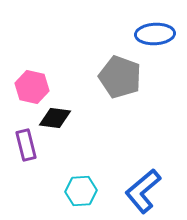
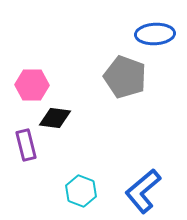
gray pentagon: moved 5 px right
pink hexagon: moved 2 px up; rotated 12 degrees counterclockwise
cyan hexagon: rotated 24 degrees clockwise
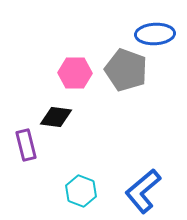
gray pentagon: moved 1 px right, 7 px up
pink hexagon: moved 43 px right, 12 px up
black diamond: moved 1 px right, 1 px up
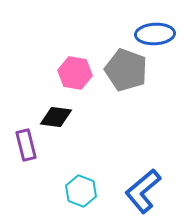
pink hexagon: rotated 8 degrees clockwise
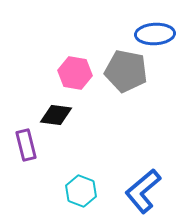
gray pentagon: moved 1 px down; rotated 9 degrees counterclockwise
black diamond: moved 2 px up
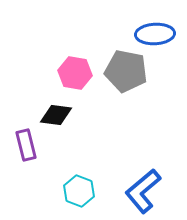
cyan hexagon: moved 2 px left
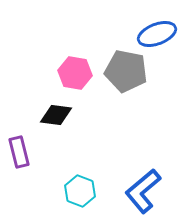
blue ellipse: moved 2 px right; rotated 18 degrees counterclockwise
purple rectangle: moved 7 px left, 7 px down
cyan hexagon: moved 1 px right
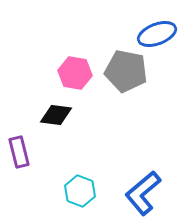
blue L-shape: moved 2 px down
